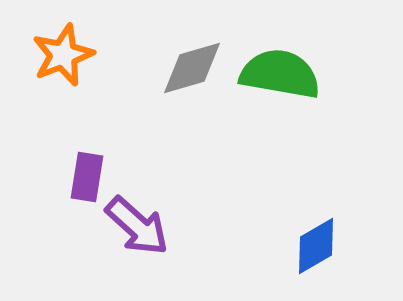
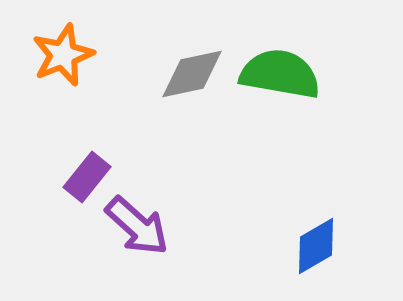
gray diamond: moved 6 px down; rotated 4 degrees clockwise
purple rectangle: rotated 30 degrees clockwise
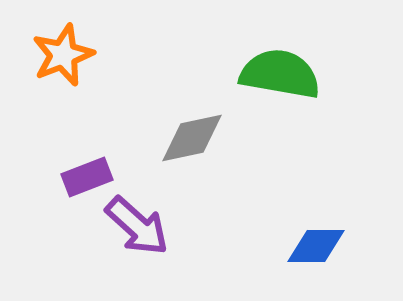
gray diamond: moved 64 px down
purple rectangle: rotated 30 degrees clockwise
blue diamond: rotated 30 degrees clockwise
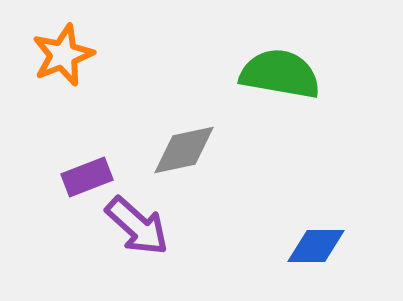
gray diamond: moved 8 px left, 12 px down
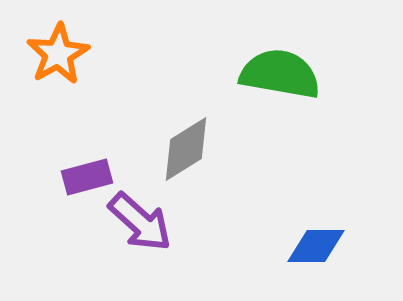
orange star: moved 5 px left, 1 px up; rotated 8 degrees counterclockwise
gray diamond: moved 2 px right, 1 px up; rotated 20 degrees counterclockwise
purple rectangle: rotated 6 degrees clockwise
purple arrow: moved 3 px right, 4 px up
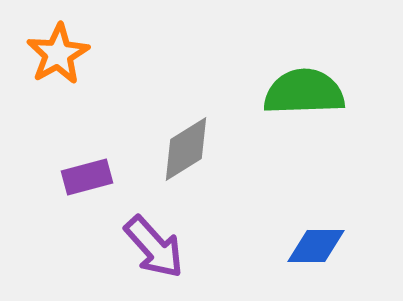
green semicircle: moved 24 px right, 18 px down; rotated 12 degrees counterclockwise
purple arrow: moved 14 px right, 25 px down; rotated 6 degrees clockwise
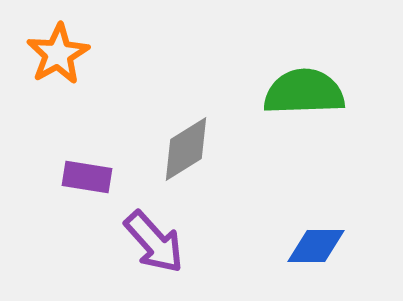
purple rectangle: rotated 24 degrees clockwise
purple arrow: moved 5 px up
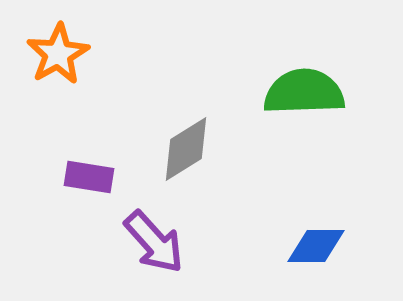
purple rectangle: moved 2 px right
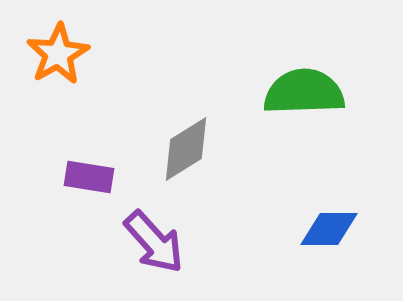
blue diamond: moved 13 px right, 17 px up
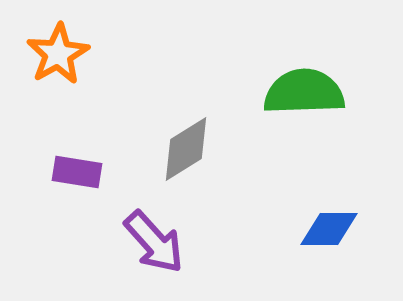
purple rectangle: moved 12 px left, 5 px up
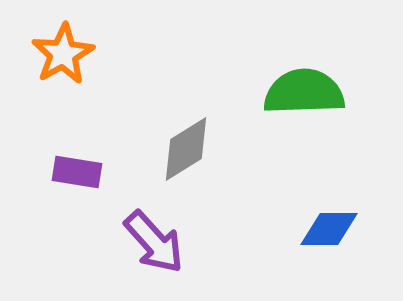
orange star: moved 5 px right
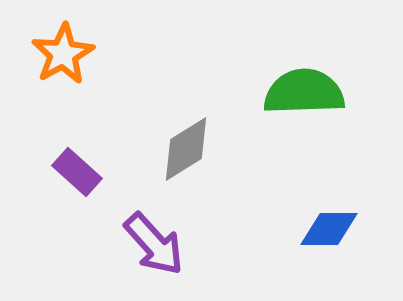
purple rectangle: rotated 33 degrees clockwise
purple arrow: moved 2 px down
